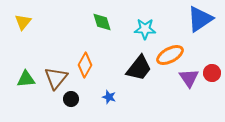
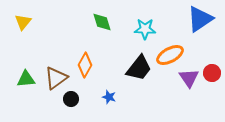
brown triangle: rotated 15 degrees clockwise
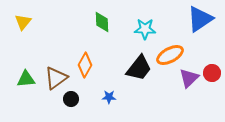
green diamond: rotated 15 degrees clockwise
purple triangle: rotated 20 degrees clockwise
blue star: rotated 16 degrees counterclockwise
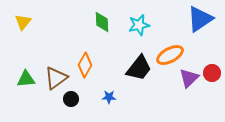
cyan star: moved 6 px left, 4 px up; rotated 15 degrees counterclockwise
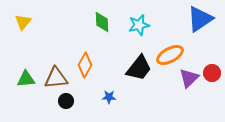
brown triangle: rotated 30 degrees clockwise
black circle: moved 5 px left, 2 px down
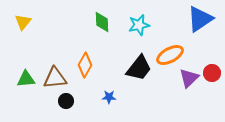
brown triangle: moved 1 px left
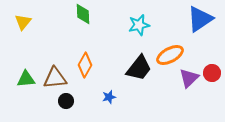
green diamond: moved 19 px left, 8 px up
blue star: rotated 16 degrees counterclockwise
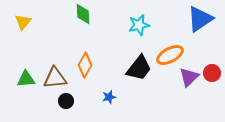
purple triangle: moved 1 px up
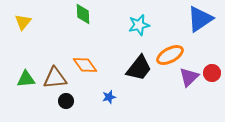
orange diamond: rotated 65 degrees counterclockwise
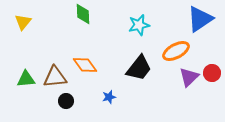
orange ellipse: moved 6 px right, 4 px up
brown triangle: moved 1 px up
